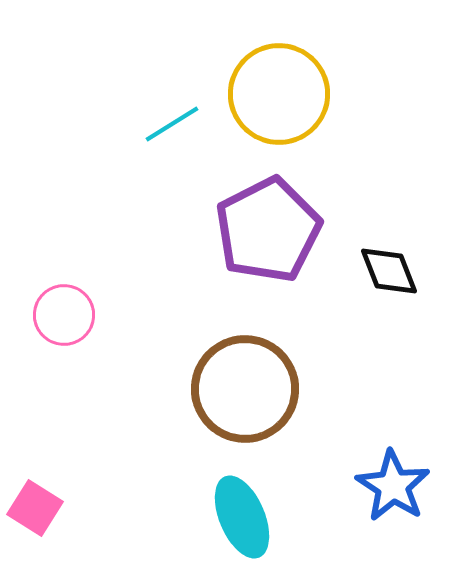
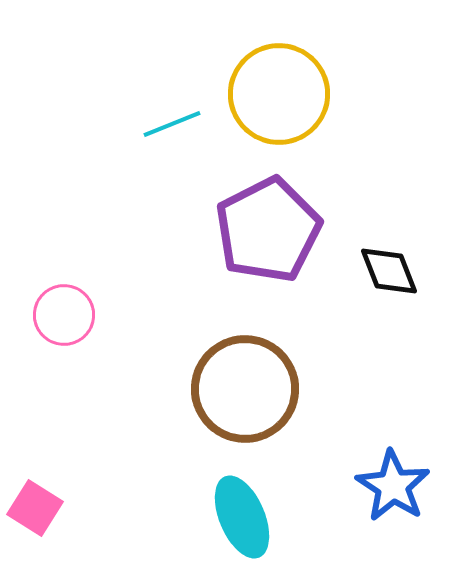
cyan line: rotated 10 degrees clockwise
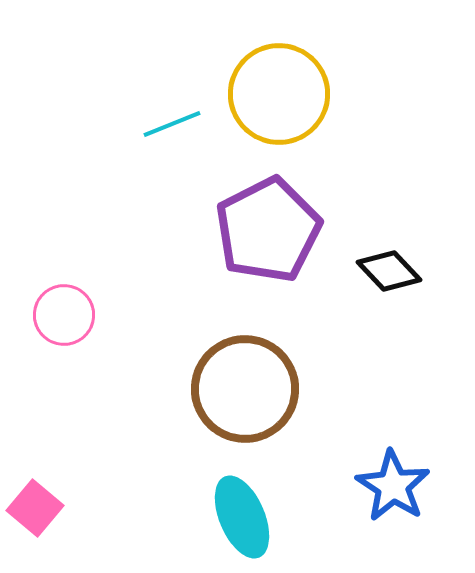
black diamond: rotated 22 degrees counterclockwise
pink square: rotated 8 degrees clockwise
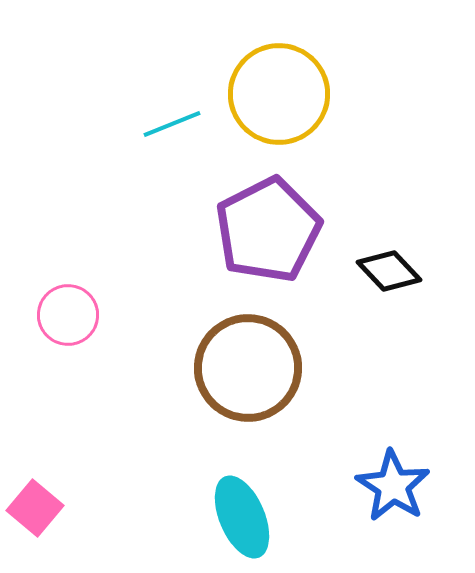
pink circle: moved 4 px right
brown circle: moved 3 px right, 21 px up
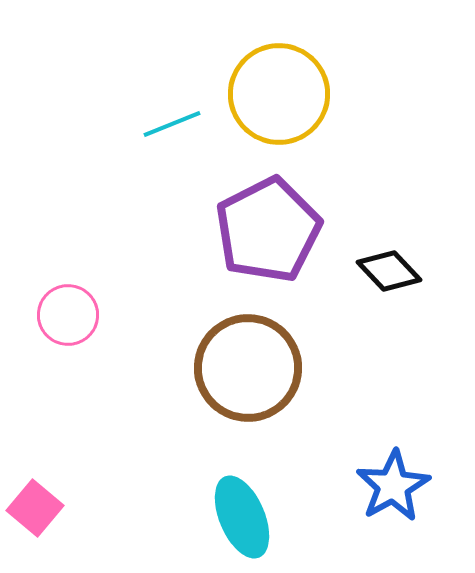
blue star: rotated 10 degrees clockwise
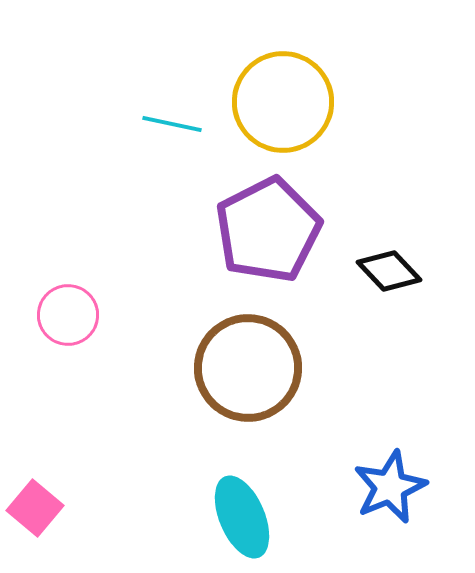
yellow circle: moved 4 px right, 8 px down
cyan line: rotated 34 degrees clockwise
blue star: moved 3 px left, 1 px down; rotated 6 degrees clockwise
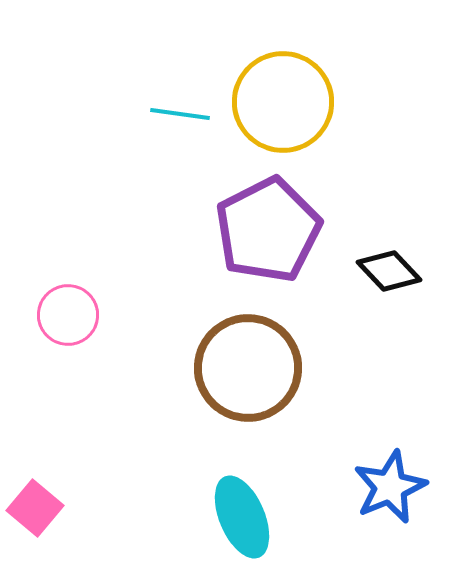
cyan line: moved 8 px right, 10 px up; rotated 4 degrees counterclockwise
